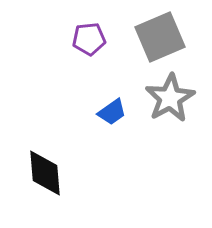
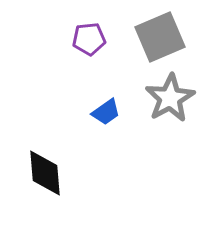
blue trapezoid: moved 6 px left
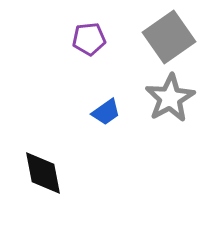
gray square: moved 9 px right; rotated 12 degrees counterclockwise
black diamond: moved 2 px left; rotated 6 degrees counterclockwise
